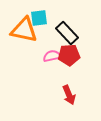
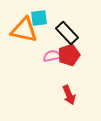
red pentagon: rotated 15 degrees counterclockwise
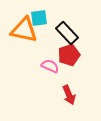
pink semicircle: moved 2 px left, 10 px down; rotated 36 degrees clockwise
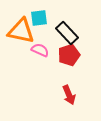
orange triangle: moved 3 px left, 1 px down
pink semicircle: moved 10 px left, 16 px up
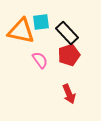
cyan square: moved 2 px right, 4 px down
pink semicircle: moved 10 px down; rotated 30 degrees clockwise
red arrow: moved 1 px up
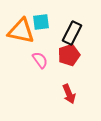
black rectangle: moved 5 px right; rotated 70 degrees clockwise
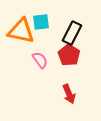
red pentagon: rotated 20 degrees counterclockwise
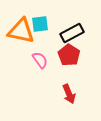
cyan square: moved 1 px left, 2 px down
black rectangle: rotated 35 degrees clockwise
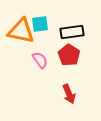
black rectangle: moved 1 px up; rotated 20 degrees clockwise
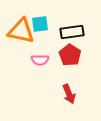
red pentagon: moved 1 px right
pink semicircle: rotated 126 degrees clockwise
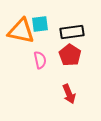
pink semicircle: rotated 102 degrees counterclockwise
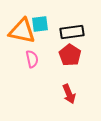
orange triangle: moved 1 px right
pink semicircle: moved 8 px left, 1 px up
